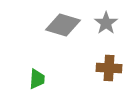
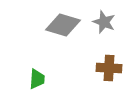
gray star: moved 2 px left, 1 px up; rotated 15 degrees counterclockwise
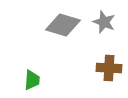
green trapezoid: moved 5 px left, 1 px down
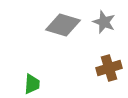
brown cross: rotated 20 degrees counterclockwise
green trapezoid: moved 4 px down
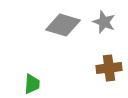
brown cross: rotated 10 degrees clockwise
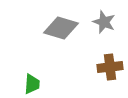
gray diamond: moved 2 px left, 3 px down
brown cross: moved 1 px right, 1 px up
